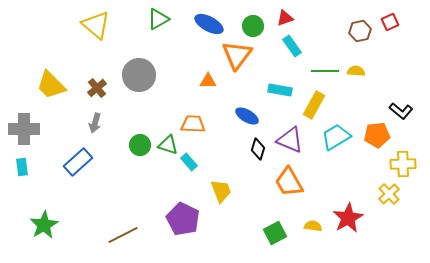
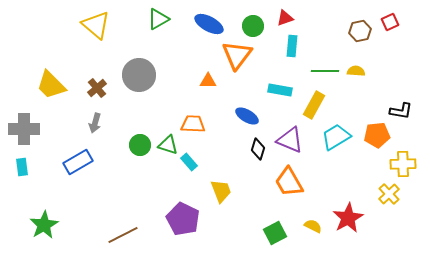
cyan rectangle at (292, 46): rotated 40 degrees clockwise
black L-shape at (401, 111): rotated 30 degrees counterclockwise
blue rectangle at (78, 162): rotated 12 degrees clockwise
yellow semicircle at (313, 226): rotated 18 degrees clockwise
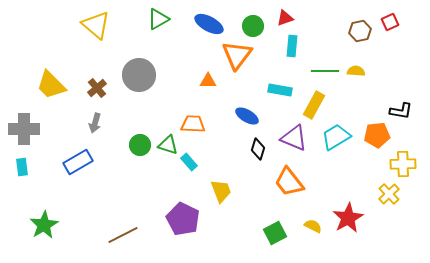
purple triangle at (290, 140): moved 4 px right, 2 px up
orange trapezoid at (289, 182): rotated 8 degrees counterclockwise
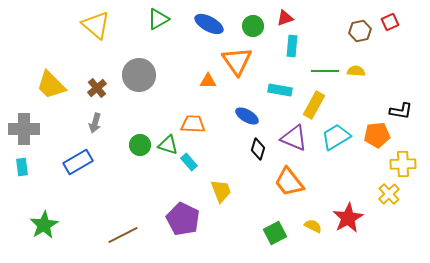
orange triangle at (237, 55): moved 6 px down; rotated 12 degrees counterclockwise
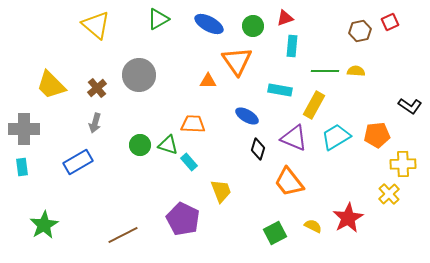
black L-shape at (401, 111): moved 9 px right, 5 px up; rotated 25 degrees clockwise
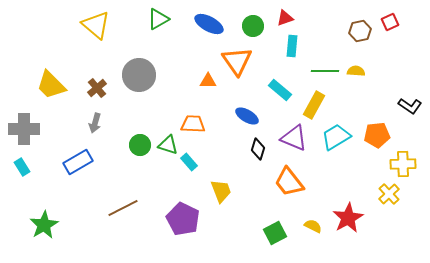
cyan rectangle at (280, 90): rotated 30 degrees clockwise
cyan rectangle at (22, 167): rotated 24 degrees counterclockwise
brown line at (123, 235): moved 27 px up
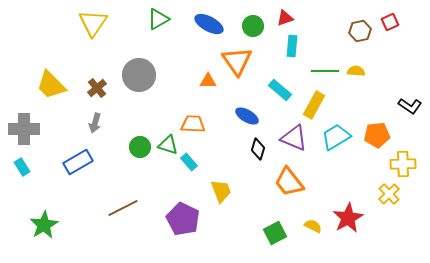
yellow triangle at (96, 25): moved 3 px left, 2 px up; rotated 24 degrees clockwise
green circle at (140, 145): moved 2 px down
